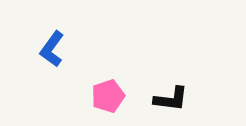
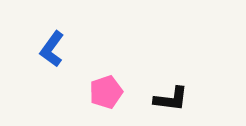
pink pentagon: moved 2 px left, 4 px up
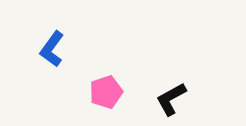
black L-shape: rotated 144 degrees clockwise
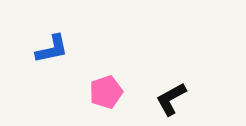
blue L-shape: rotated 138 degrees counterclockwise
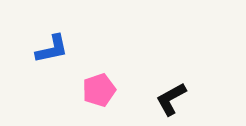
pink pentagon: moved 7 px left, 2 px up
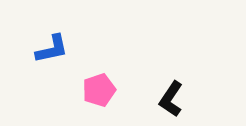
black L-shape: rotated 27 degrees counterclockwise
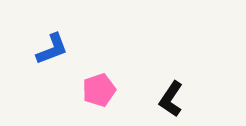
blue L-shape: rotated 9 degrees counterclockwise
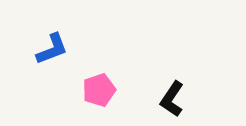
black L-shape: moved 1 px right
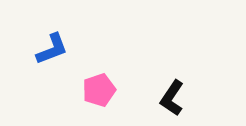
black L-shape: moved 1 px up
